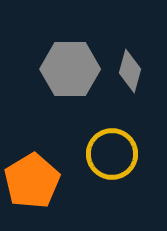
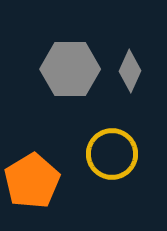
gray diamond: rotated 9 degrees clockwise
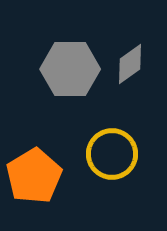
gray diamond: moved 7 px up; rotated 30 degrees clockwise
orange pentagon: moved 2 px right, 5 px up
